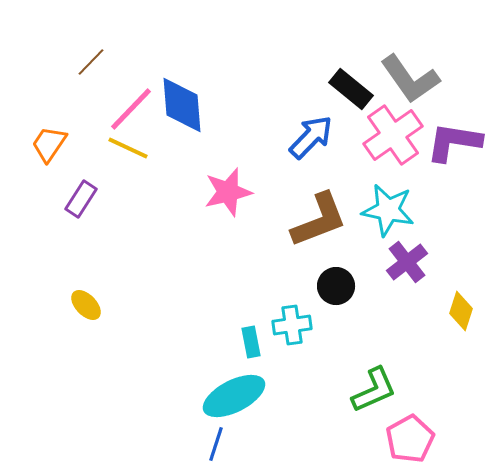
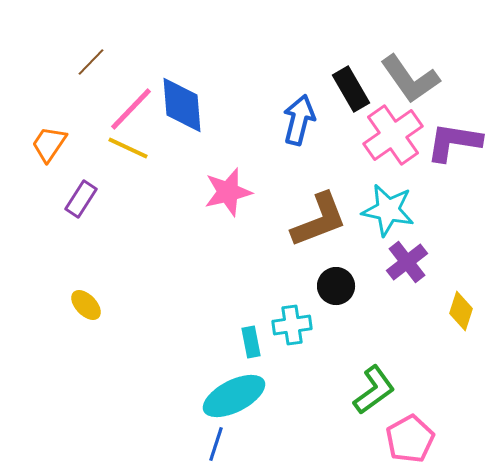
black rectangle: rotated 21 degrees clockwise
blue arrow: moved 12 px left, 17 px up; rotated 30 degrees counterclockwise
green L-shape: rotated 12 degrees counterclockwise
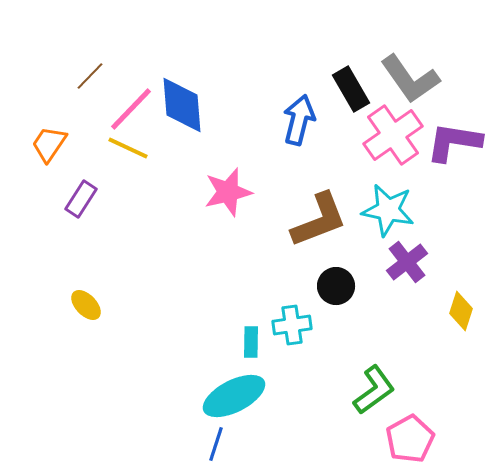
brown line: moved 1 px left, 14 px down
cyan rectangle: rotated 12 degrees clockwise
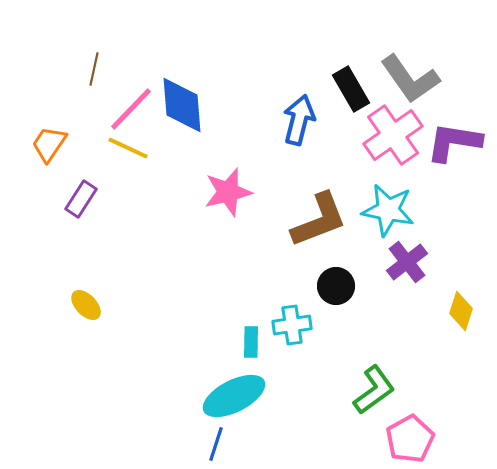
brown line: moved 4 px right, 7 px up; rotated 32 degrees counterclockwise
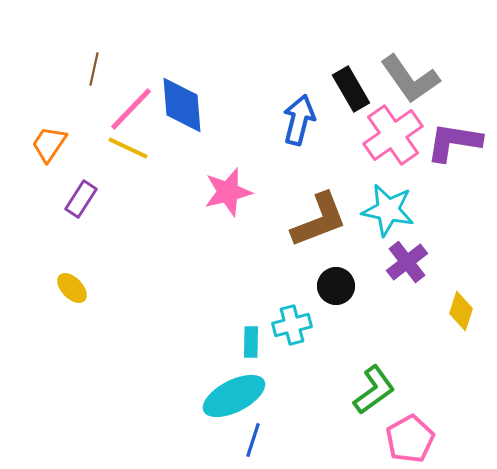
yellow ellipse: moved 14 px left, 17 px up
cyan cross: rotated 6 degrees counterclockwise
blue line: moved 37 px right, 4 px up
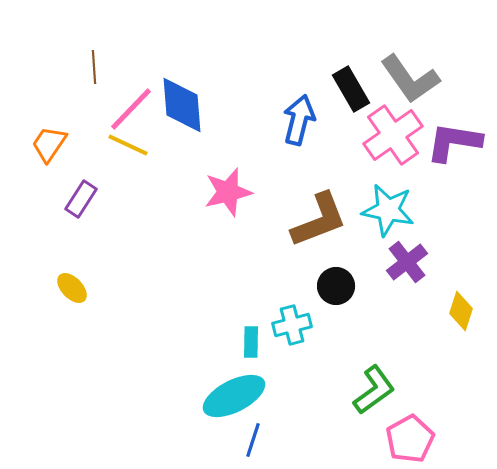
brown line: moved 2 px up; rotated 16 degrees counterclockwise
yellow line: moved 3 px up
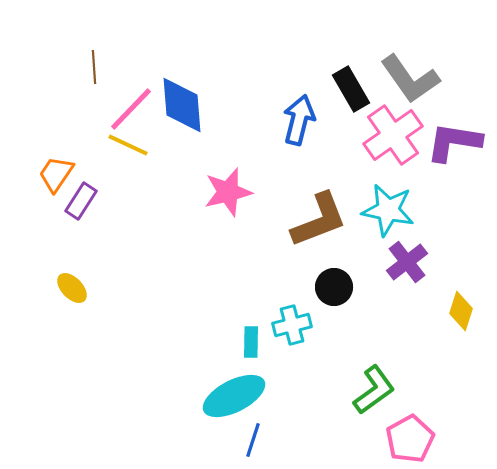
orange trapezoid: moved 7 px right, 30 px down
purple rectangle: moved 2 px down
black circle: moved 2 px left, 1 px down
